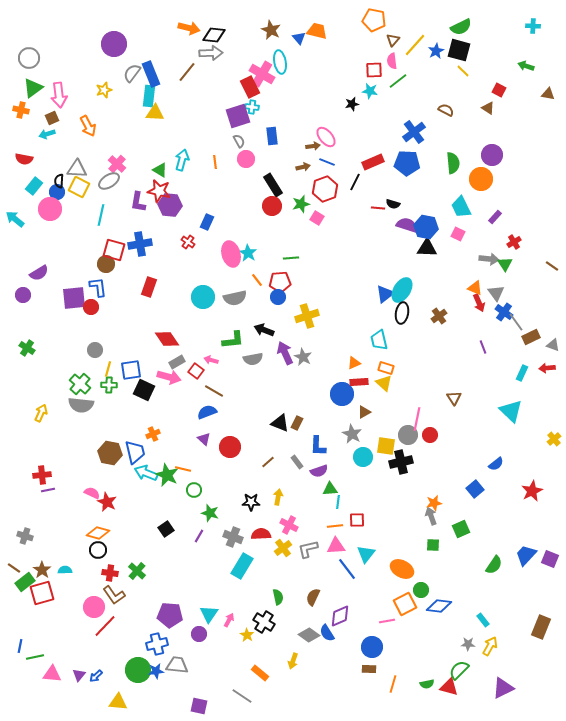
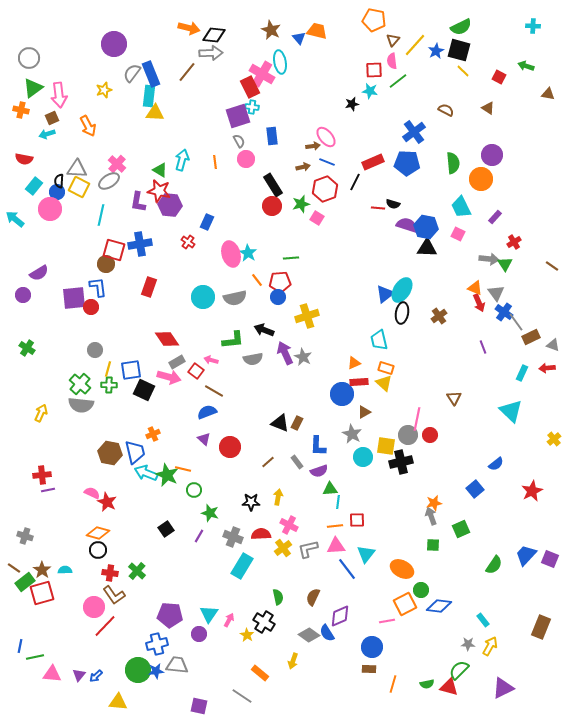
red square at (499, 90): moved 13 px up
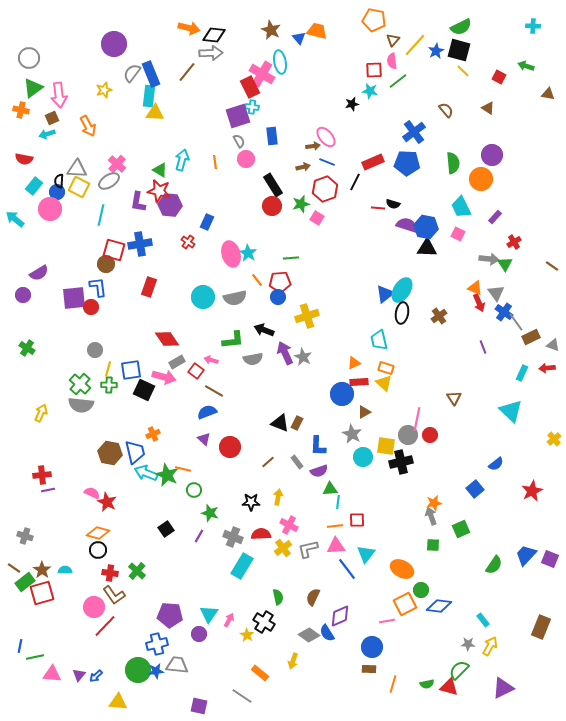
brown semicircle at (446, 110): rotated 21 degrees clockwise
pink arrow at (169, 377): moved 5 px left
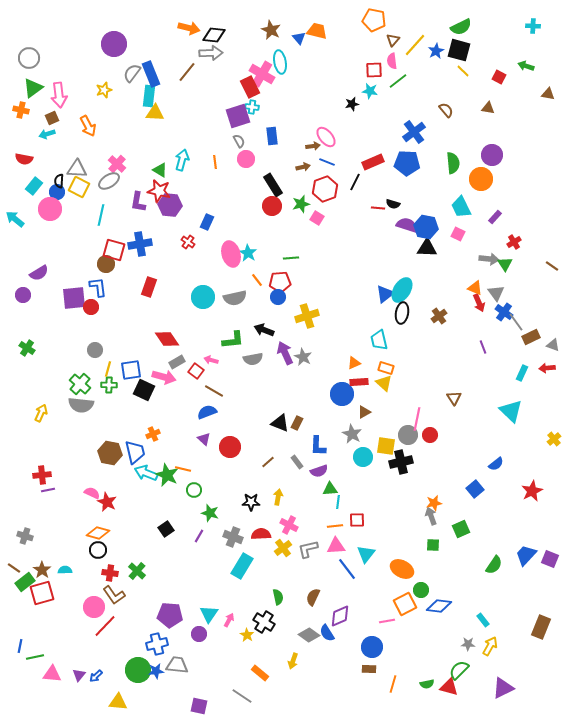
brown triangle at (488, 108): rotated 24 degrees counterclockwise
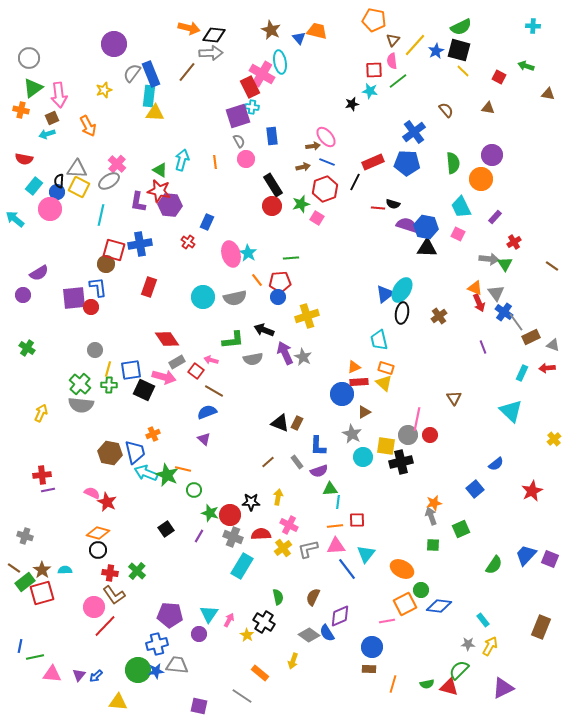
orange triangle at (354, 363): moved 4 px down
red circle at (230, 447): moved 68 px down
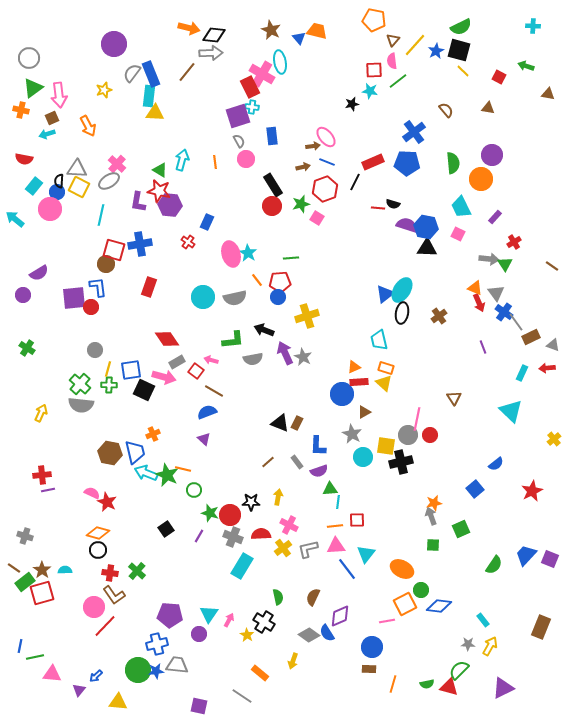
purple triangle at (79, 675): moved 15 px down
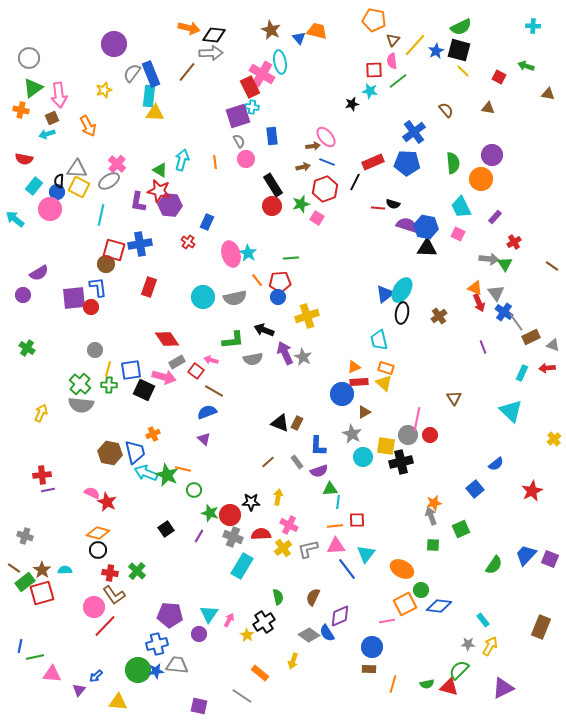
black cross at (264, 622): rotated 25 degrees clockwise
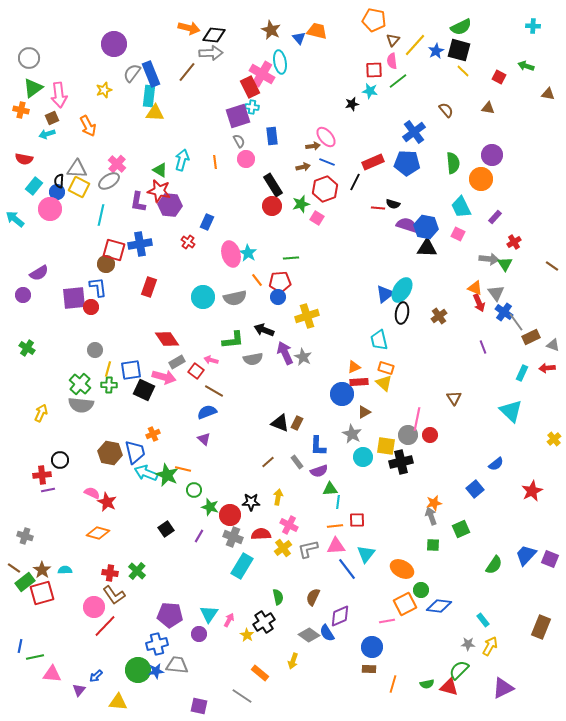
green star at (210, 513): moved 6 px up
black circle at (98, 550): moved 38 px left, 90 px up
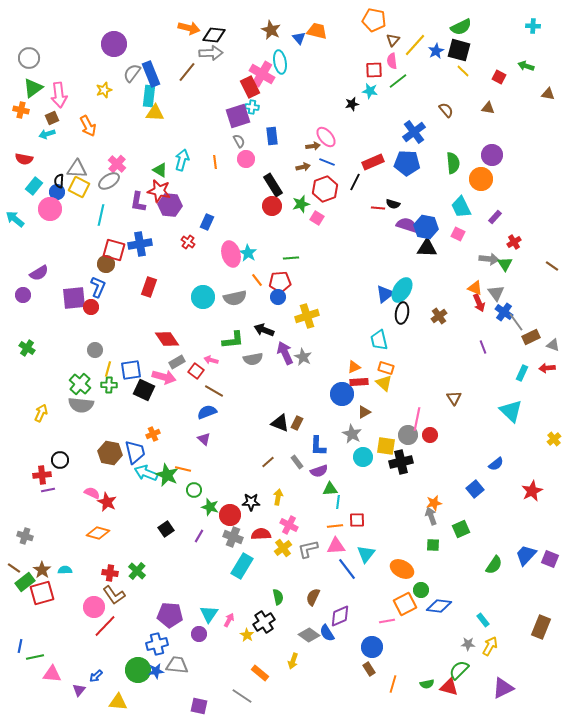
blue L-shape at (98, 287): rotated 30 degrees clockwise
brown rectangle at (369, 669): rotated 56 degrees clockwise
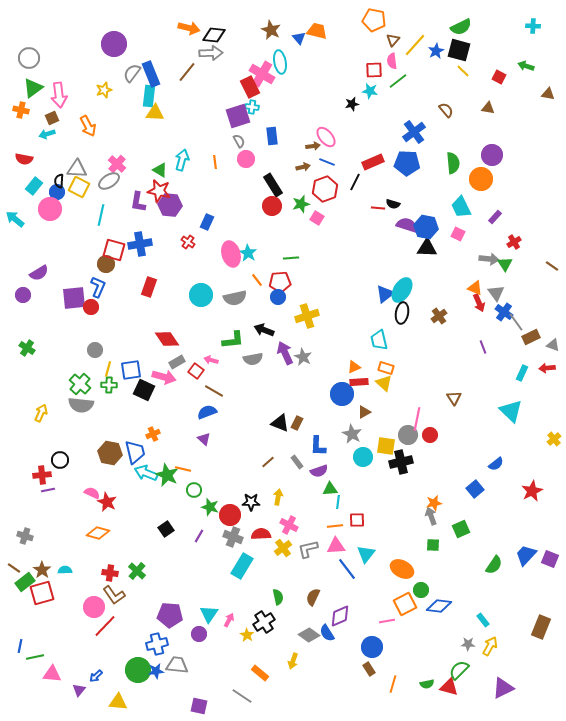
cyan circle at (203, 297): moved 2 px left, 2 px up
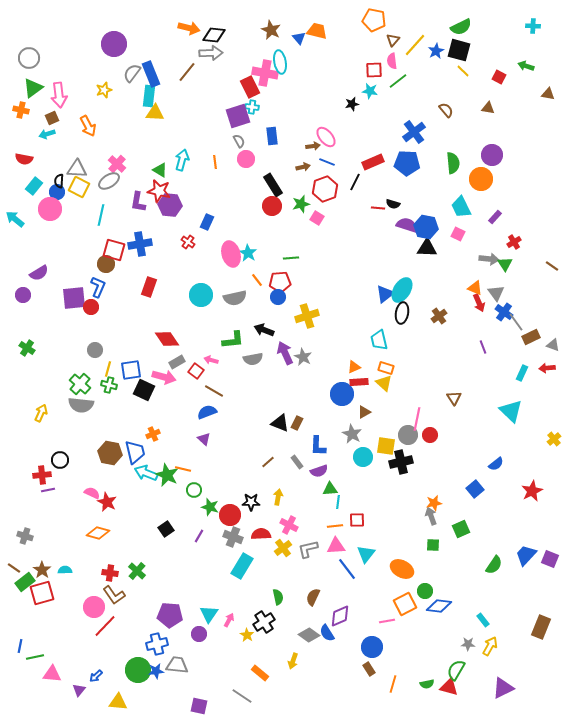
pink cross at (262, 74): moved 3 px right, 1 px up; rotated 20 degrees counterclockwise
green cross at (109, 385): rotated 14 degrees clockwise
green circle at (421, 590): moved 4 px right, 1 px down
green semicircle at (459, 670): moved 3 px left; rotated 15 degrees counterclockwise
